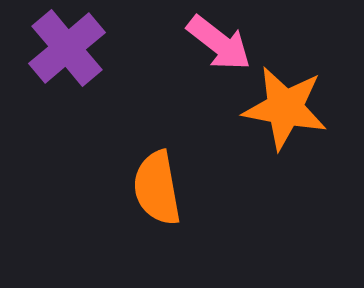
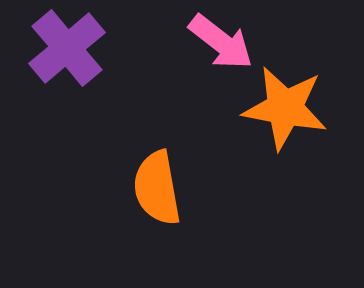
pink arrow: moved 2 px right, 1 px up
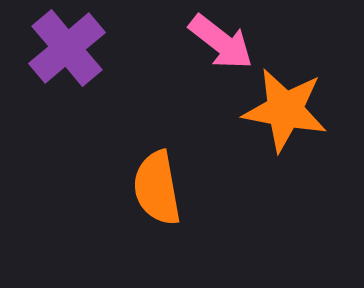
orange star: moved 2 px down
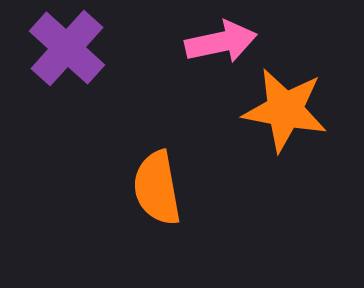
pink arrow: rotated 50 degrees counterclockwise
purple cross: rotated 8 degrees counterclockwise
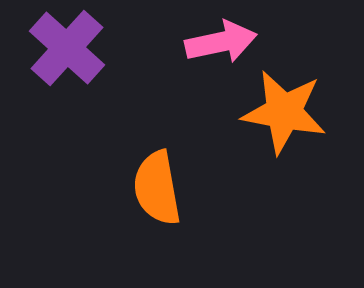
orange star: moved 1 px left, 2 px down
